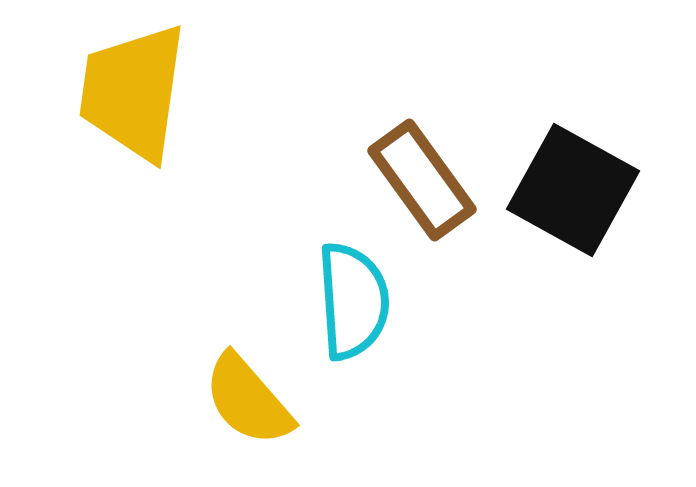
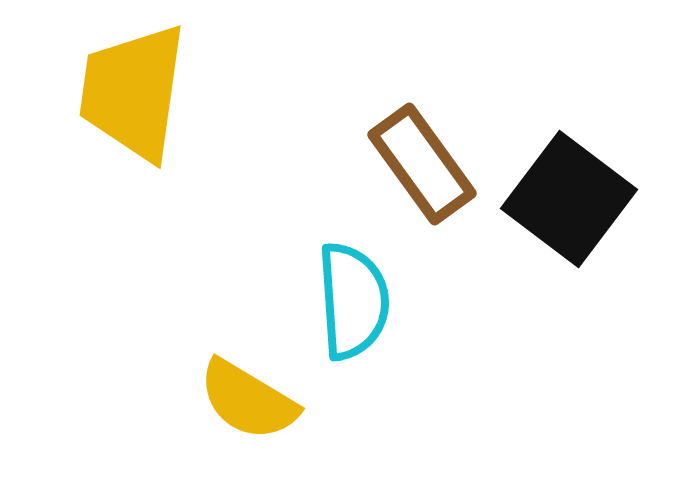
brown rectangle: moved 16 px up
black square: moved 4 px left, 9 px down; rotated 8 degrees clockwise
yellow semicircle: rotated 18 degrees counterclockwise
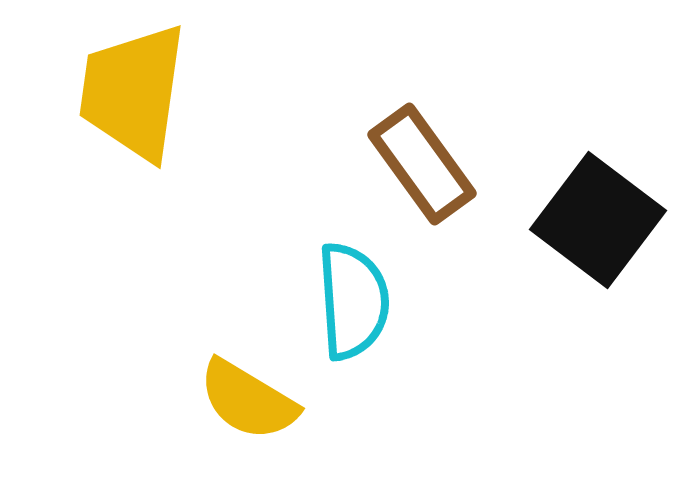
black square: moved 29 px right, 21 px down
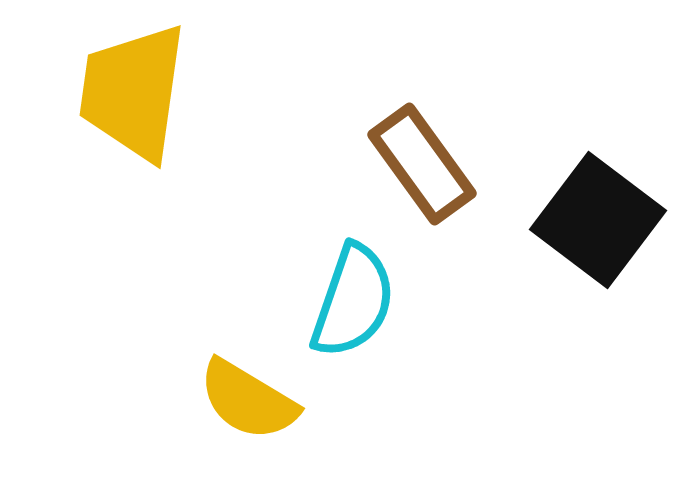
cyan semicircle: rotated 23 degrees clockwise
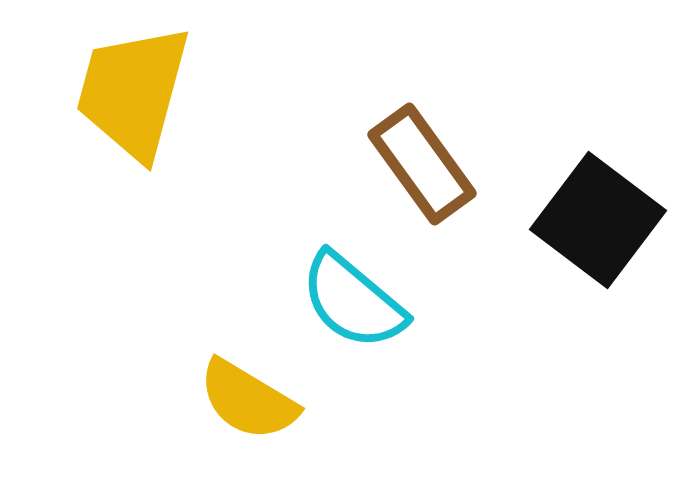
yellow trapezoid: rotated 7 degrees clockwise
cyan semicircle: rotated 111 degrees clockwise
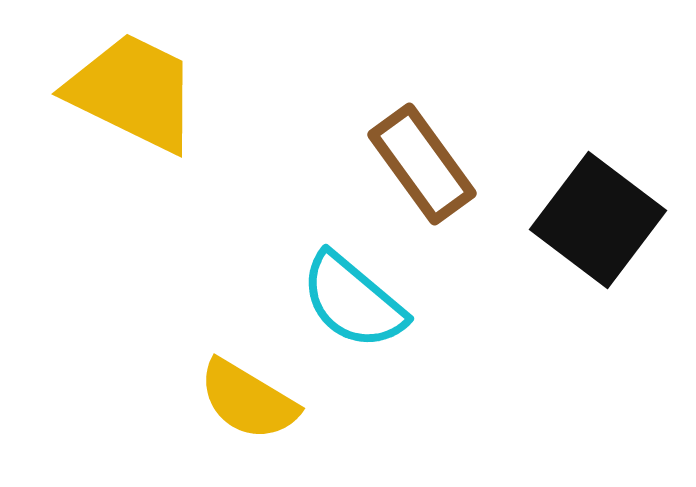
yellow trapezoid: rotated 101 degrees clockwise
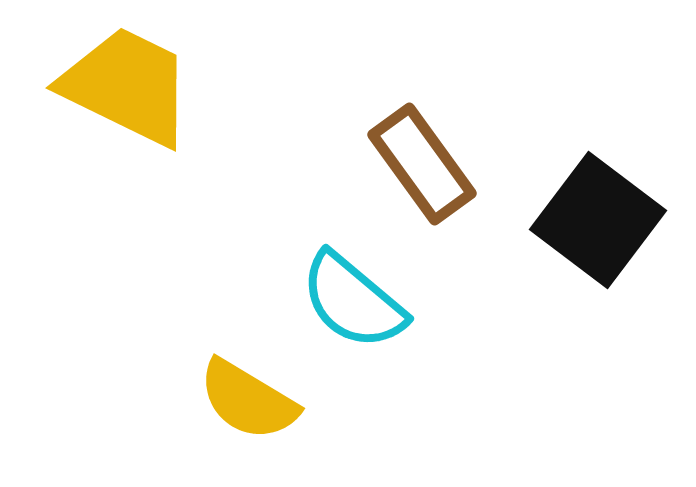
yellow trapezoid: moved 6 px left, 6 px up
